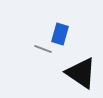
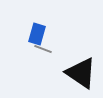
blue rectangle: moved 23 px left
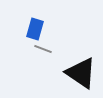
blue rectangle: moved 2 px left, 5 px up
